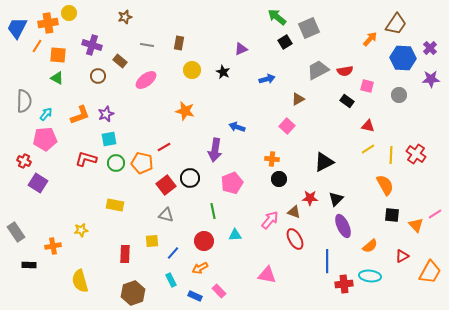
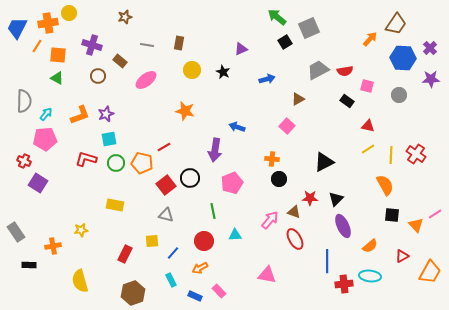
red rectangle at (125, 254): rotated 24 degrees clockwise
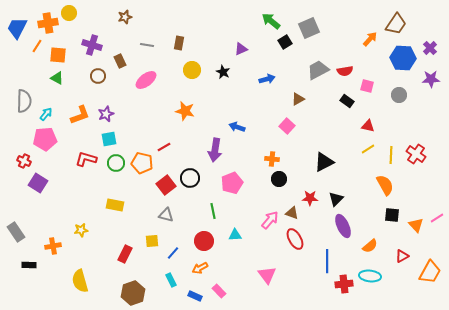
green arrow at (277, 17): moved 6 px left, 4 px down
brown rectangle at (120, 61): rotated 24 degrees clockwise
brown triangle at (294, 212): moved 2 px left, 1 px down
pink line at (435, 214): moved 2 px right, 4 px down
pink triangle at (267, 275): rotated 42 degrees clockwise
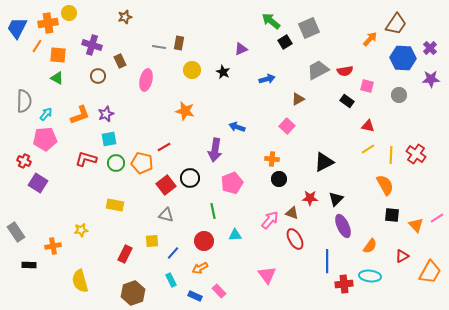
gray line at (147, 45): moved 12 px right, 2 px down
pink ellipse at (146, 80): rotated 40 degrees counterclockwise
orange semicircle at (370, 246): rotated 14 degrees counterclockwise
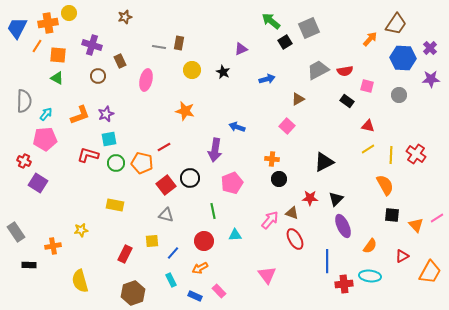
red L-shape at (86, 159): moved 2 px right, 4 px up
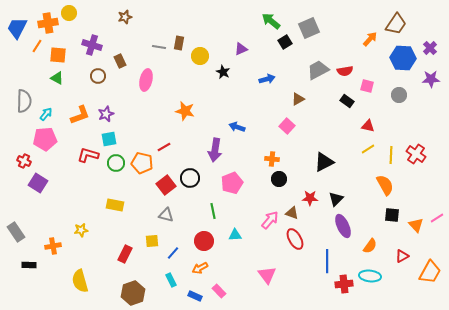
yellow circle at (192, 70): moved 8 px right, 14 px up
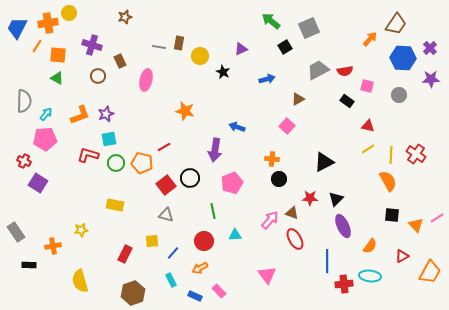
black square at (285, 42): moved 5 px down
orange semicircle at (385, 185): moved 3 px right, 4 px up
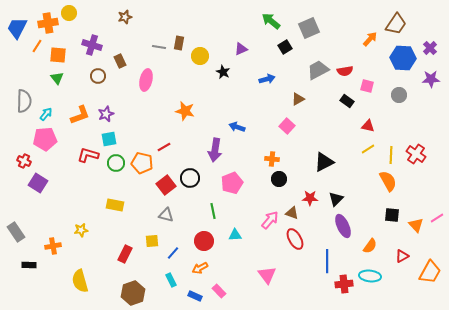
green triangle at (57, 78): rotated 24 degrees clockwise
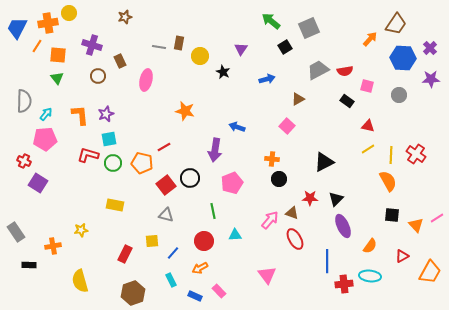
purple triangle at (241, 49): rotated 32 degrees counterclockwise
orange L-shape at (80, 115): rotated 75 degrees counterclockwise
green circle at (116, 163): moved 3 px left
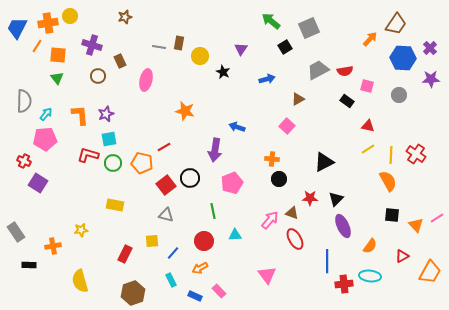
yellow circle at (69, 13): moved 1 px right, 3 px down
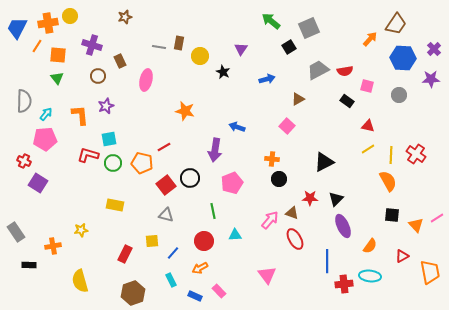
black square at (285, 47): moved 4 px right
purple cross at (430, 48): moved 4 px right, 1 px down
purple star at (106, 114): moved 8 px up
orange trapezoid at (430, 272): rotated 40 degrees counterclockwise
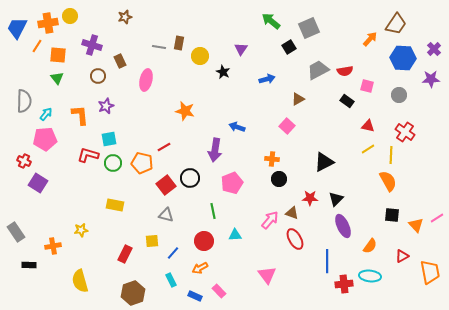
red cross at (416, 154): moved 11 px left, 22 px up
